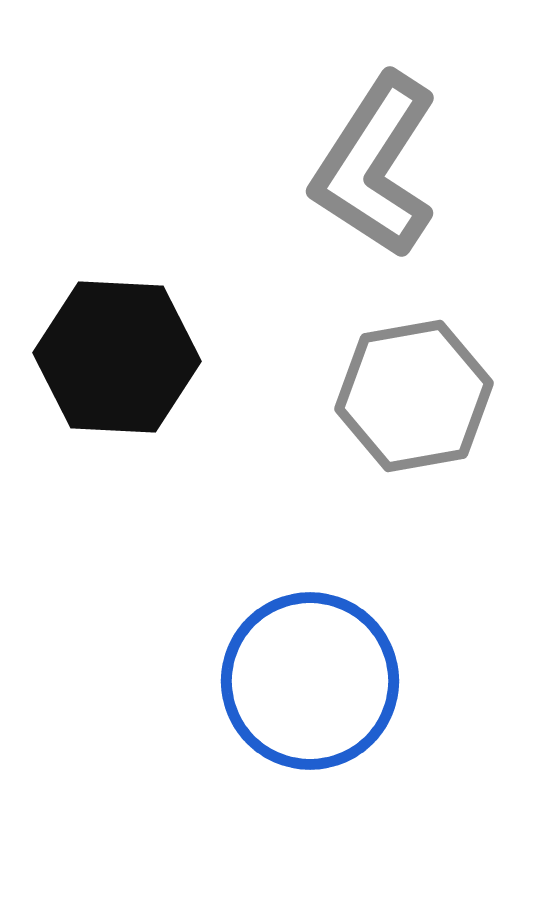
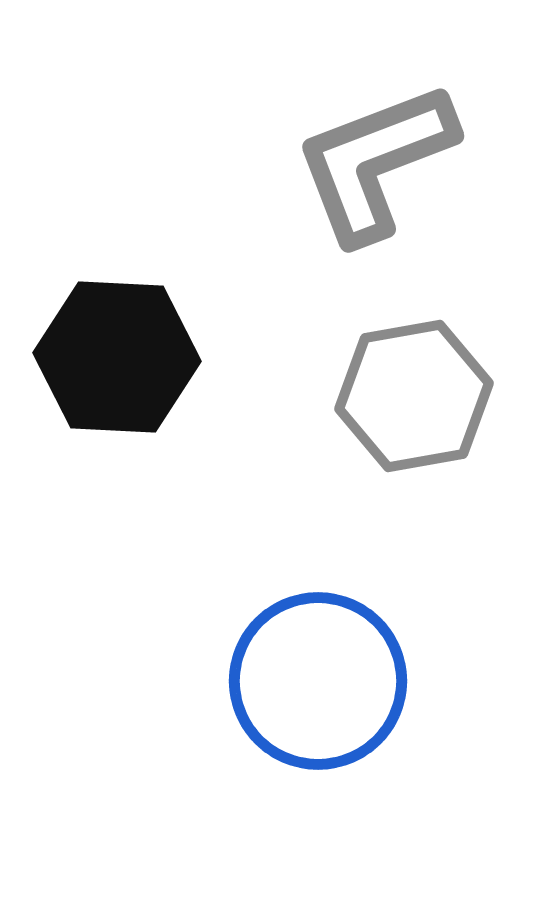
gray L-shape: moved 4 px up; rotated 36 degrees clockwise
blue circle: moved 8 px right
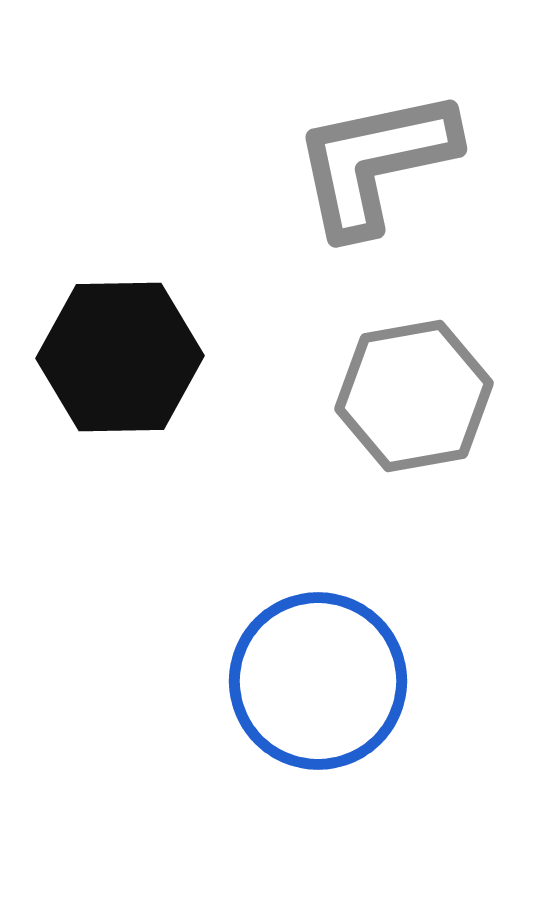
gray L-shape: rotated 9 degrees clockwise
black hexagon: moved 3 px right; rotated 4 degrees counterclockwise
